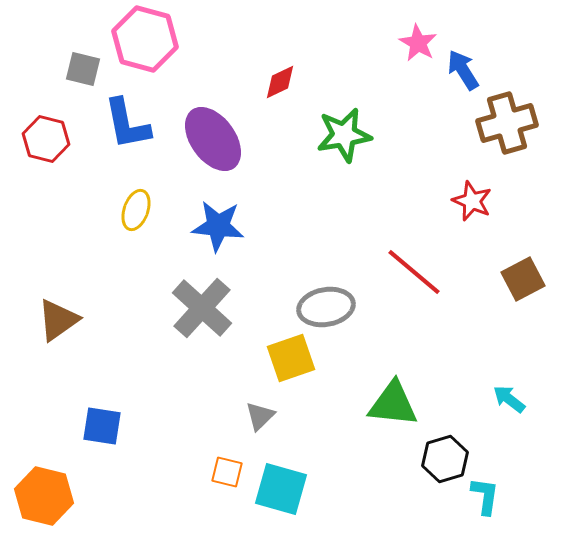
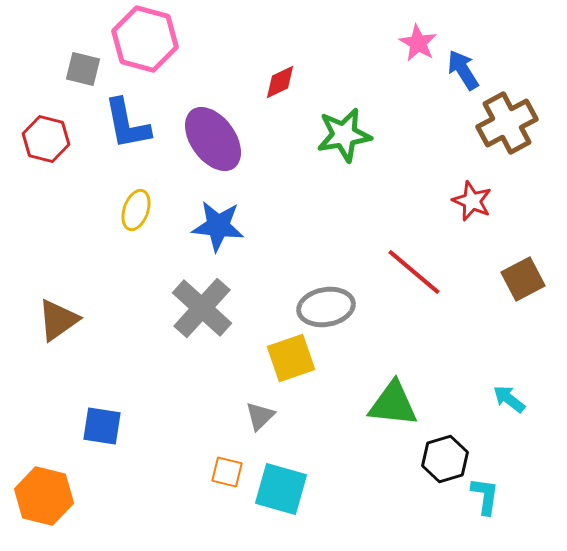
brown cross: rotated 12 degrees counterclockwise
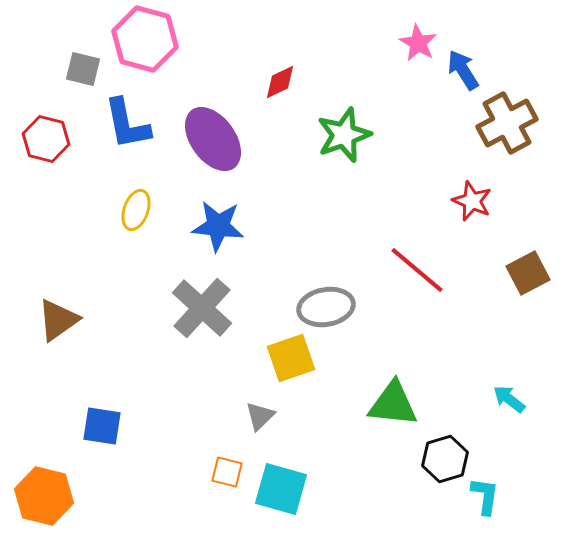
green star: rotated 10 degrees counterclockwise
red line: moved 3 px right, 2 px up
brown square: moved 5 px right, 6 px up
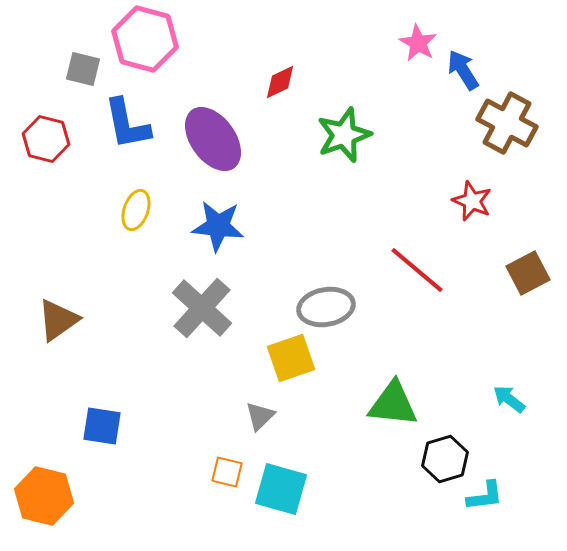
brown cross: rotated 34 degrees counterclockwise
cyan L-shape: rotated 75 degrees clockwise
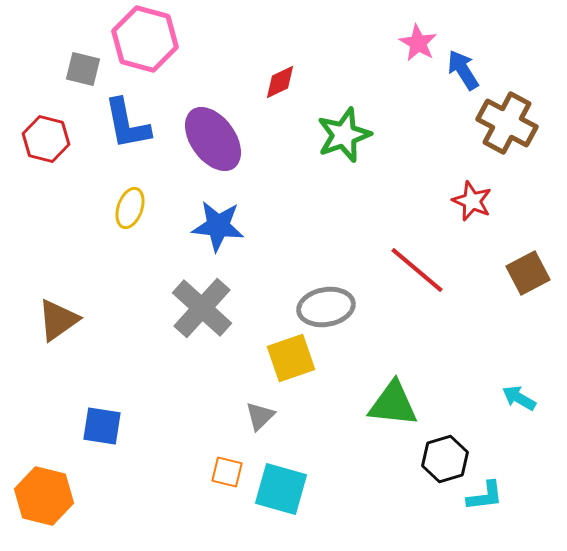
yellow ellipse: moved 6 px left, 2 px up
cyan arrow: moved 10 px right, 1 px up; rotated 8 degrees counterclockwise
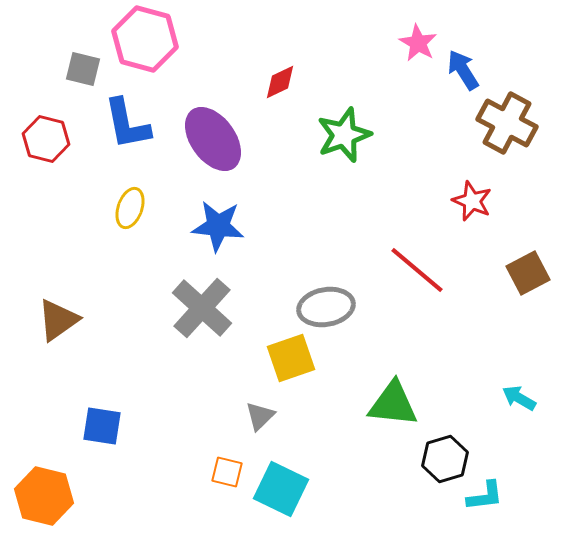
cyan square: rotated 10 degrees clockwise
